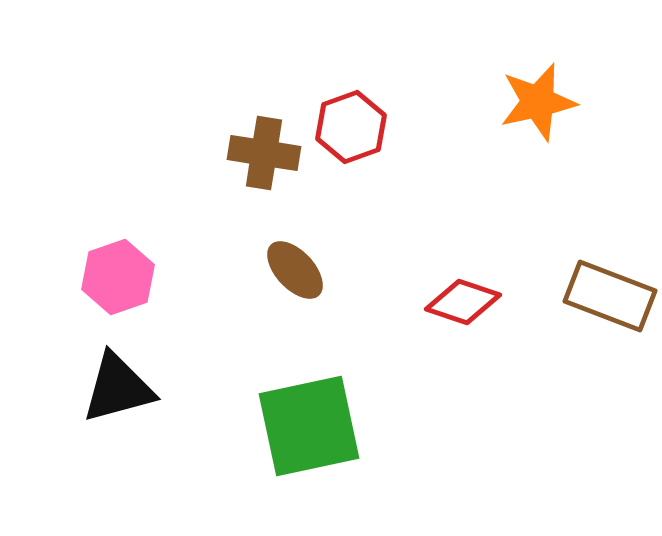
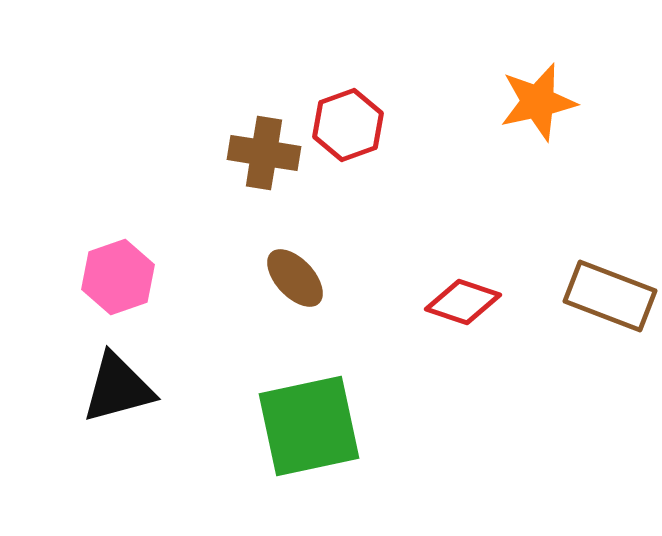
red hexagon: moved 3 px left, 2 px up
brown ellipse: moved 8 px down
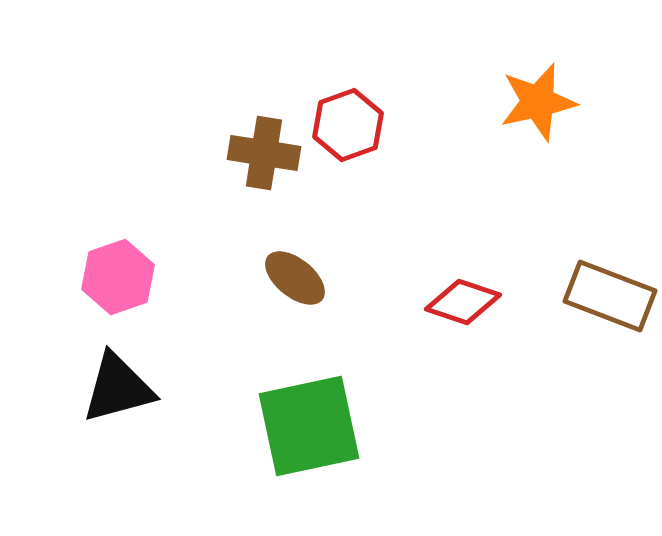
brown ellipse: rotated 8 degrees counterclockwise
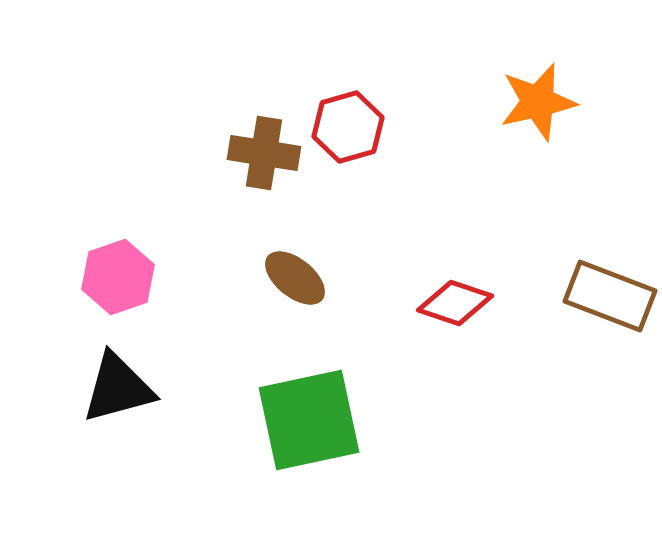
red hexagon: moved 2 px down; rotated 4 degrees clockwise
red diamond: moved 8 px left, 1 px down
green square: moved 6 px up
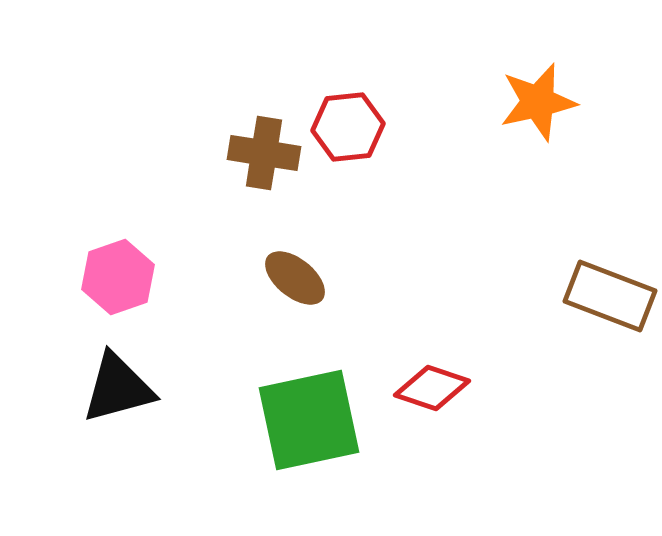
red hexagon: rotated 10 degrees clockwise
red diamond: moved 23 px left, 85 px down
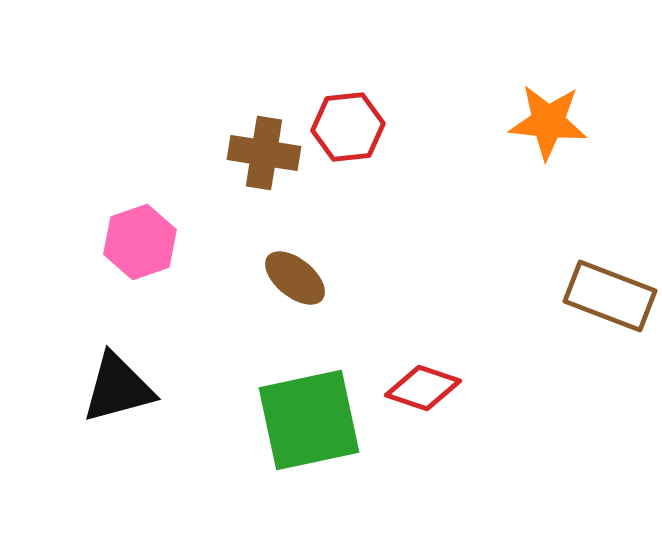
orange star: moved 10 px right, 20 px down; rotated 18 degrees clockwise
pink hexagon: moved 22 px right, 35 px up
red diamond: moved 9 px left
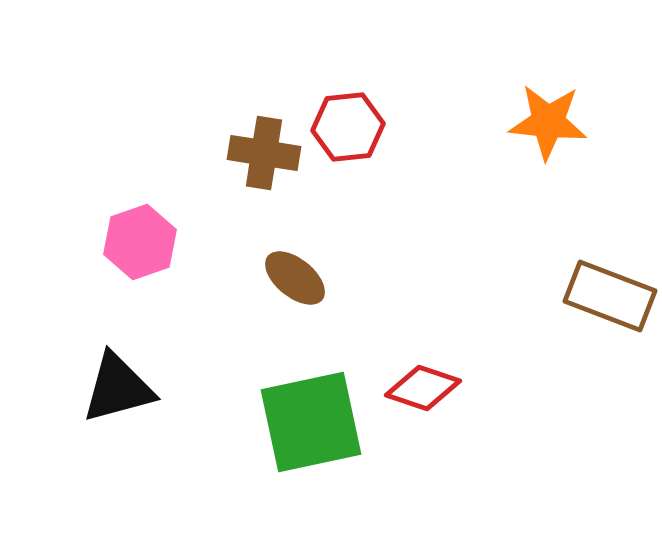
green square: moved 2 px right, 2 px down
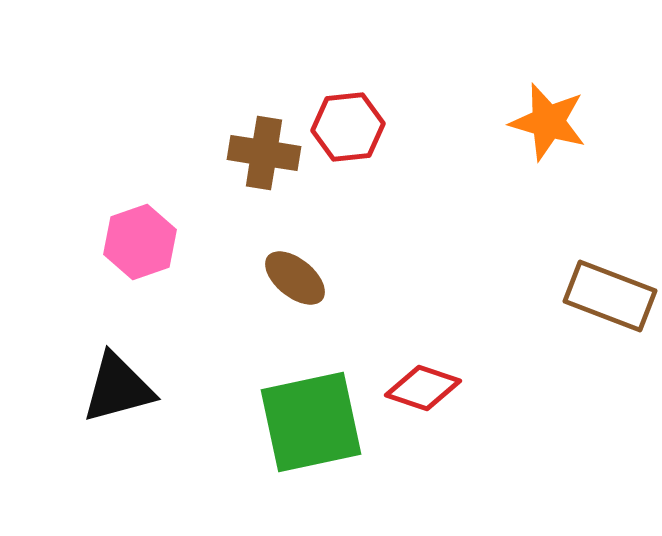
orange star: rotated 10 degrees clockwise
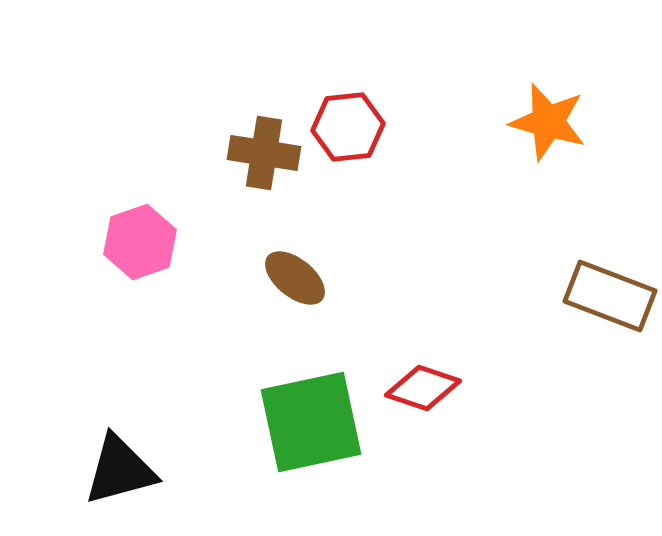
black triangle: moved 2 px right, 82 px down
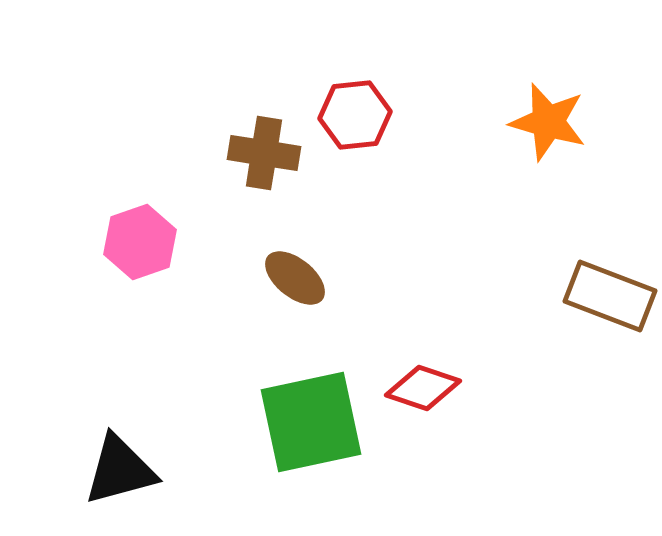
red hexagon: moved 7 px right, 12 px up
